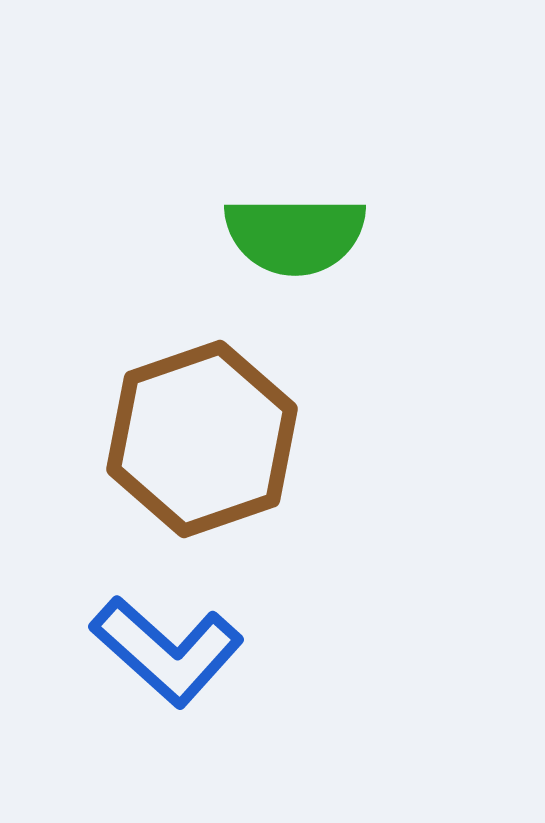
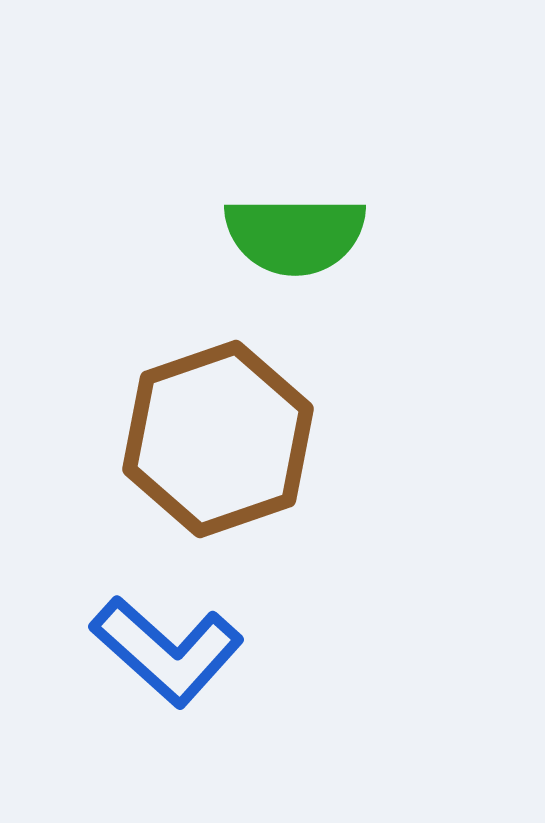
brown hexagon: moved 16 px right
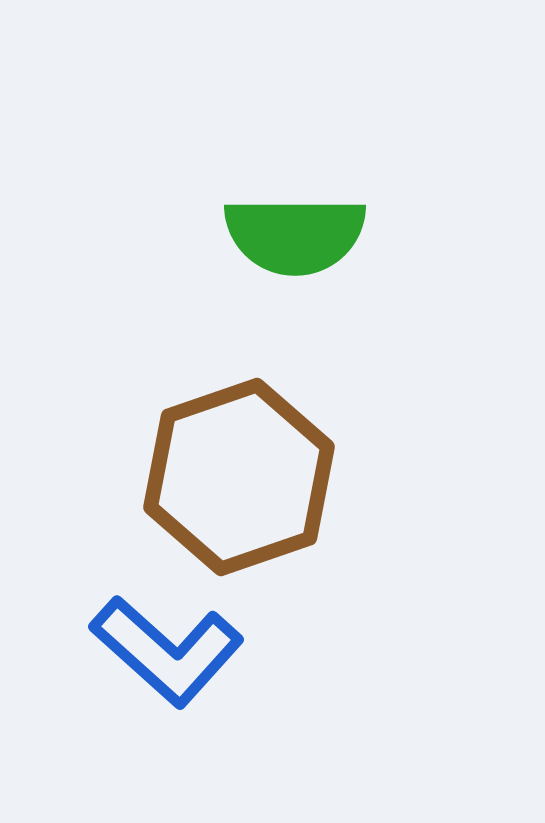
brown hexagon: moved 21 px right, 38 px down
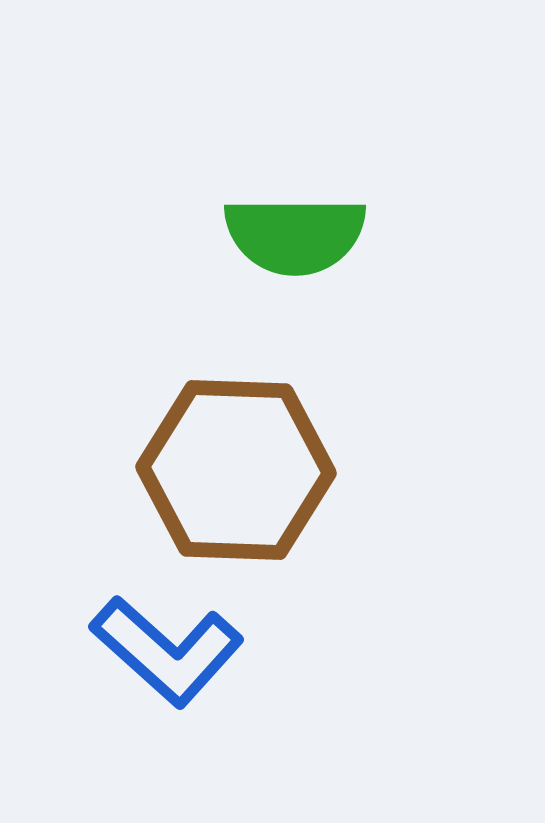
brown hexagon: moved 3 px left, 7 px up; rotated 21 degrees clockwise
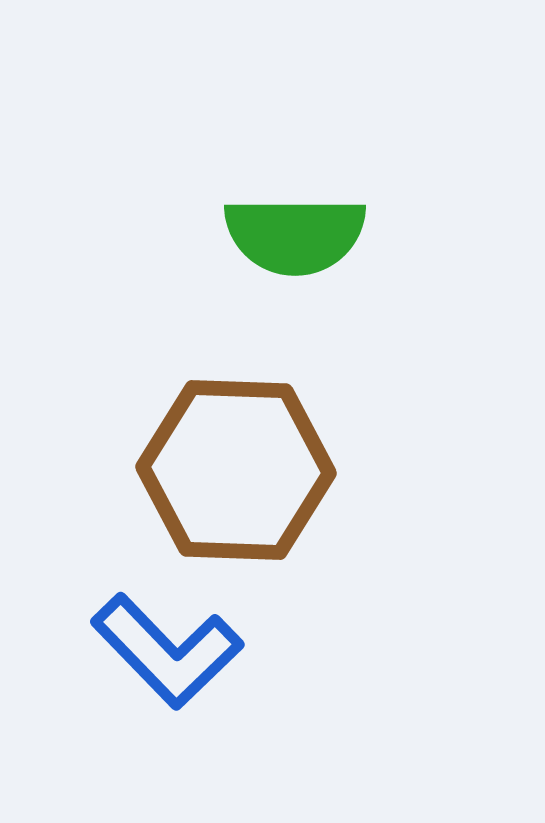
blue L-shape: rotated 4 degrees clockwise
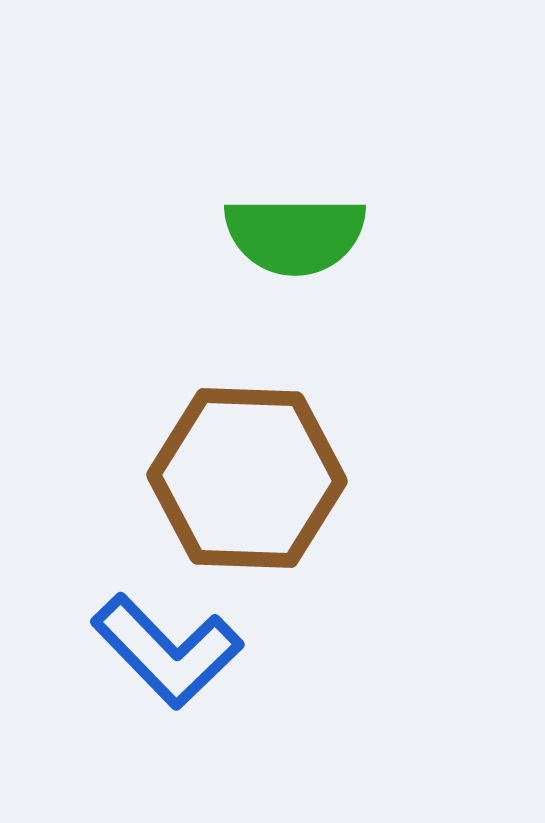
brown hexagon: moved 11 px right, 8 px down
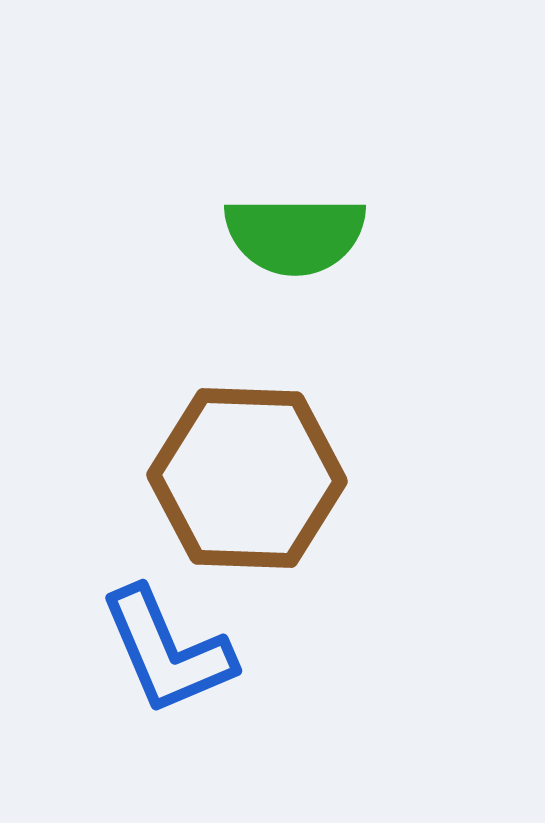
blue L-shape: rotated 21 degrees clockwise
